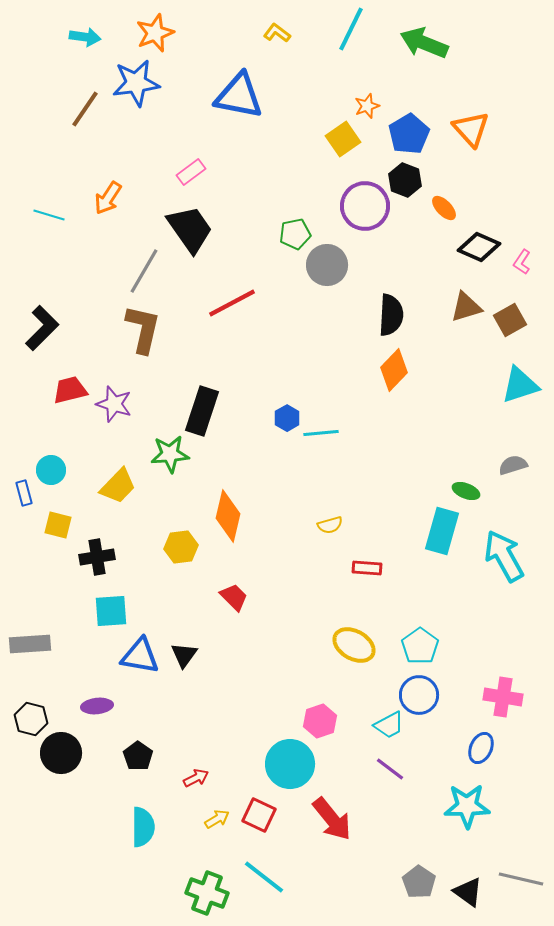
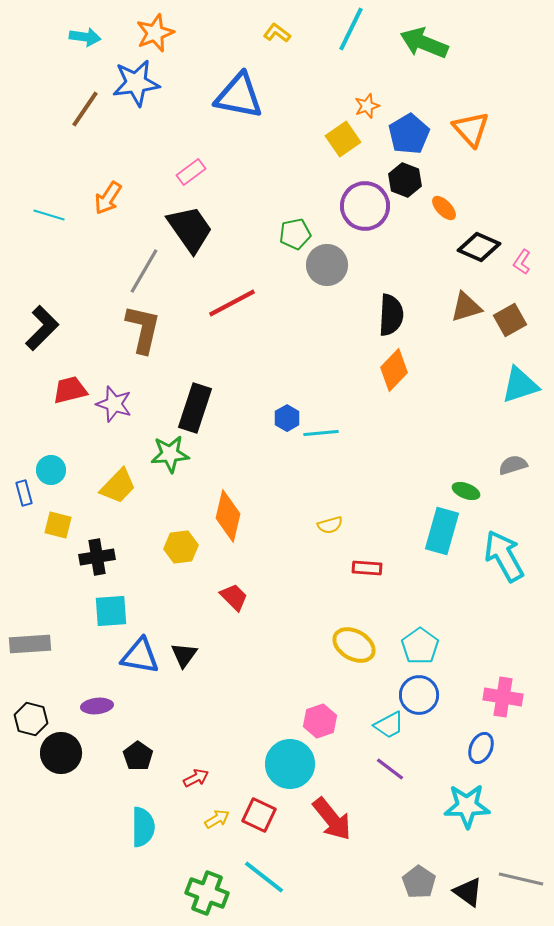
black rectangle at (202, 411): moved 7 px left, 3 px up
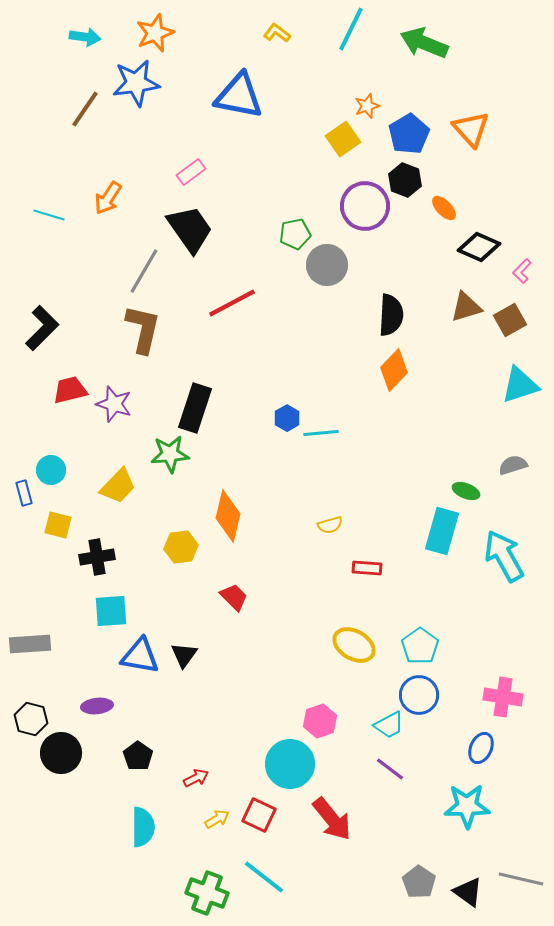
pink L-shape at (522, 262): moved 9 px down; rotated 10 degrees clockwise
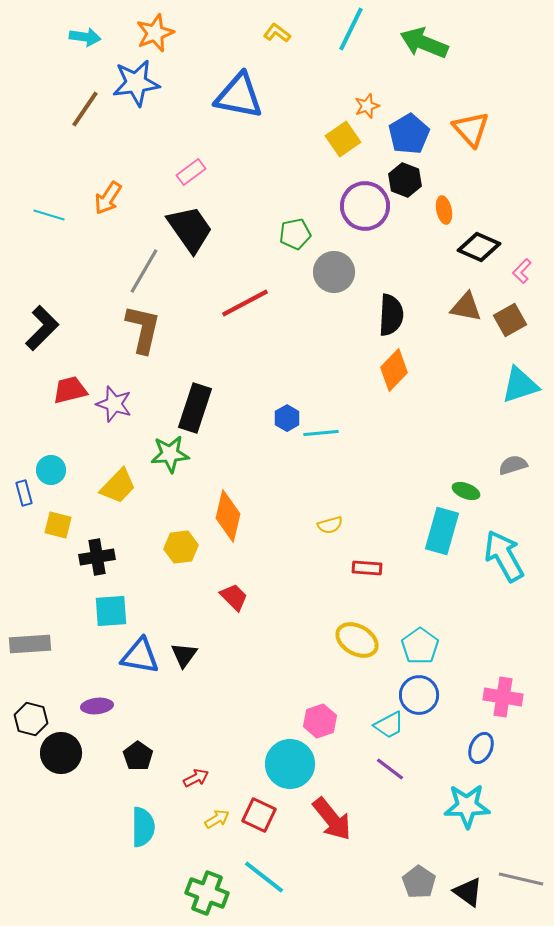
orange ellipse at (444, 208): moved 2 px down; rotated 32 degrees clockwise
gray circle at (327, 265): moved 7 px right, 7 px down
red line at (232, 303): moved 13 px right
brown triangle at (466, 307): rotated 28 degrees clockwise
yellow ellipse at (354, 645): moved 3 px right, 5 px up
